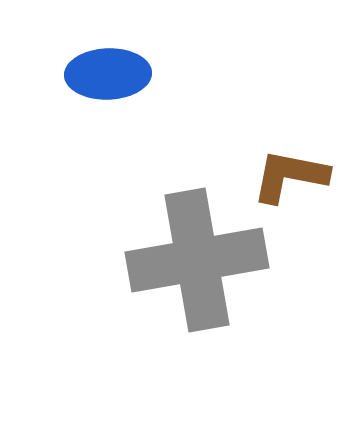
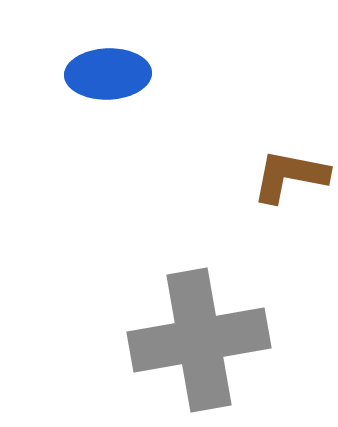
gray cross: moved 2 px right, 80 px down
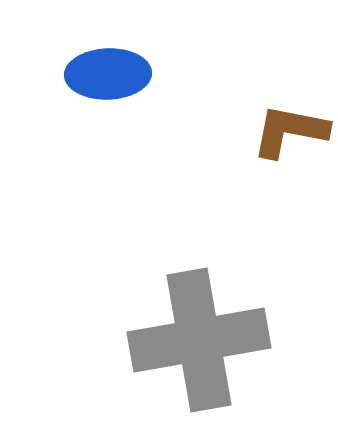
brown L-shape: moved 45 px up
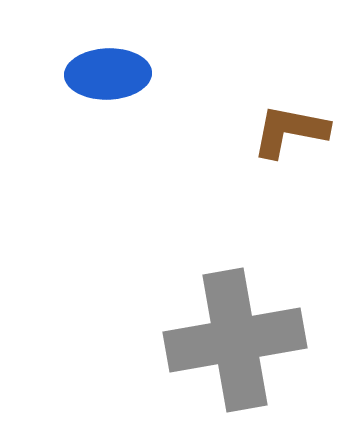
gray cross: moved 36 px right
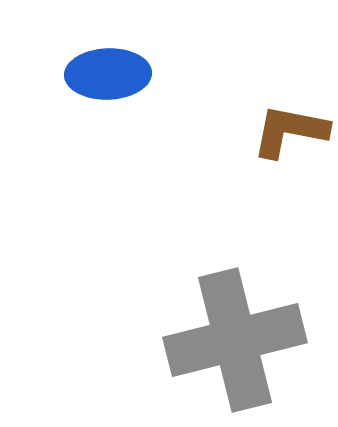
gray cross: rotated 4 degrees counterclockwise
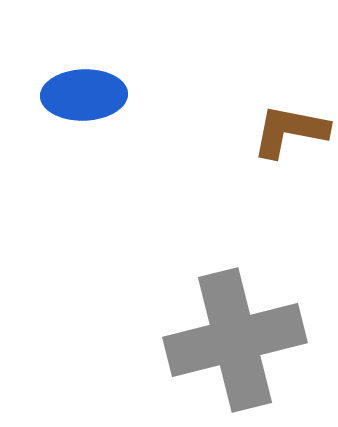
blue ellipse: moved 24 px left, 21 px down
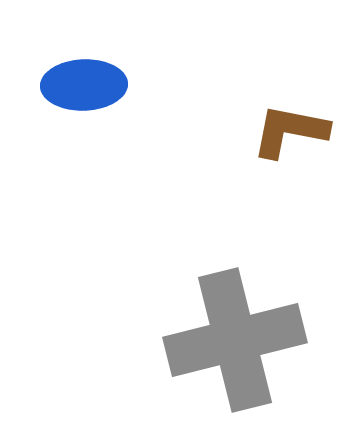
blue ellipse: moved 10 px up
